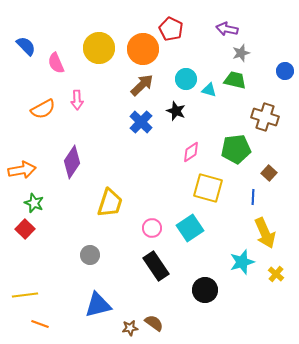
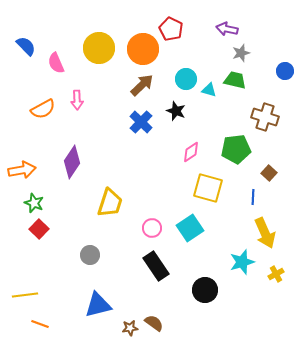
red square: moved 14 px right
yellow cross: rotated 21 degrees clockwise
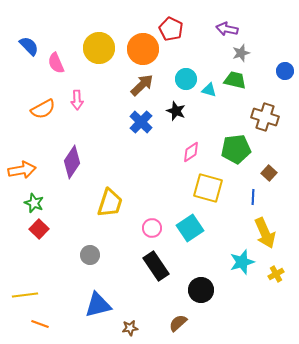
blue semicircle: moved 3 px right
black circle: moved 4 px left
brown semicircle: moved 24 px right; rotated 78 degrees counterclockwise
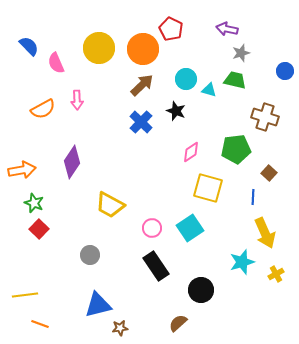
yellow trapezoid: moved 2 px down; rotated 100 degrees clockwise
brown star: moved 10 px left
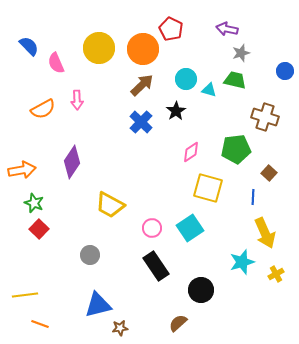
black star: rotated 18 degrees clockwise
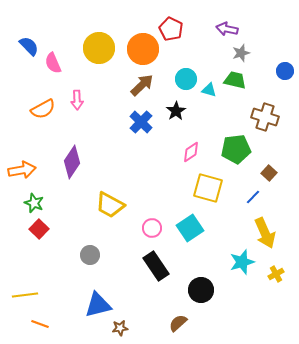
pink semicircle: moved 3 px left
blue line: rotated 42 degrees clockwise
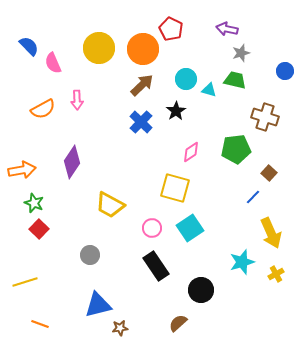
yellow square: moved 33 px left
yellow arrow: moved 6 px right
yellow line: moved 13 px up; rotated 10 degrees counterclockwise
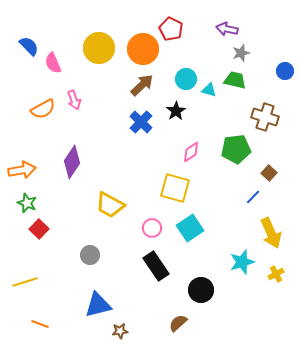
pink arrow: moved 3 px left; rotated 18 degrees counterclockwise
green star: moved 7 px left
brown star: moved 3 px down
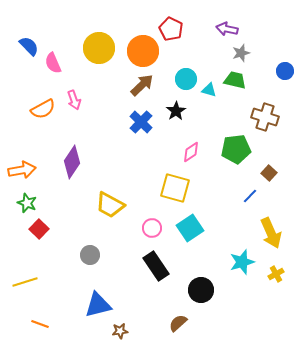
orange circle: moved 2 px down
blue line: moved 3 px left, 1 px up
